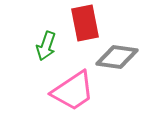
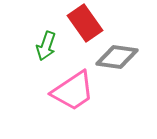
red rectangle: rotated 24 degrees counterclockwise
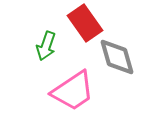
gray diamond: rotated 66 degrees clockwise
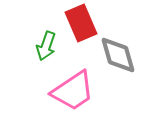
red rectangle: moved 4 px left; rotated 12 degrees clockwise
gray diamond: moved 1 px right, 2 px up
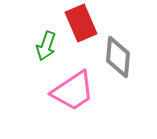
gray diamond: moved 2 px down; rotated 21 degrees clockwise
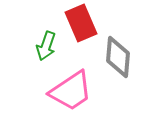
pink trapezoid: moved 2 px left
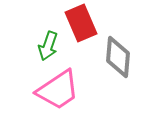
green arrow: moved 2 px right
pink trapezoid: moved 13 px left, 1 px up
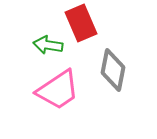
green arrow: moved 1 px up; rotated 80 degrees clockwise
gray diamond: moved 5 px left, 13 px down; rotated 6 degrees clockwise
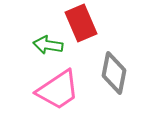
gray diamond: moved 1 px right, 3 px down
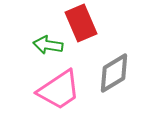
gray diamond: rotated 48 degrees clockwise
pink trapezoid: moved 1 px right
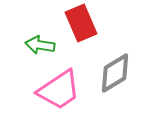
green arrow: moved 8 px left
gray diamond: moved 1 px right
